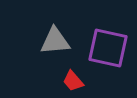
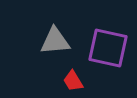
red trapezoid: rotated 10 degrees clockwise
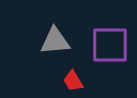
purple square: moved 2 px right, 3 px up; rotated 12 degrees counterclockwise
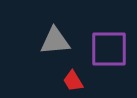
purple square: moved 1 px left, 4 px down
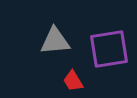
purple square: rotated 9 degrees counterclockwise
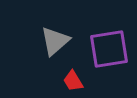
gray triangle: rotated 36 degrees counterclockwise
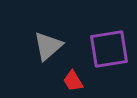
gray triangle: moved 7 px left, 5 px down
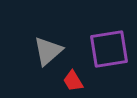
gray triangle: moved 5 px down
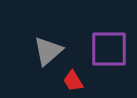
purple square: rotated 9 degrees clockwise
